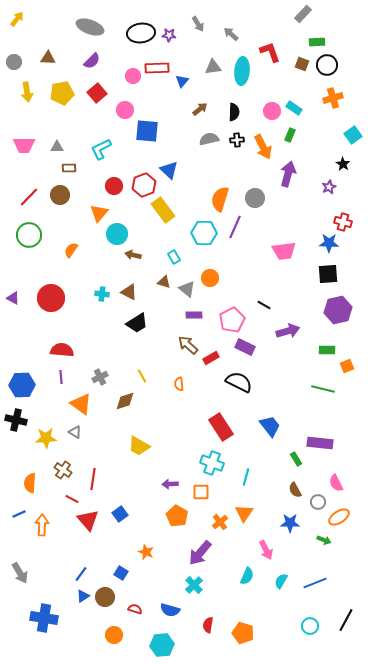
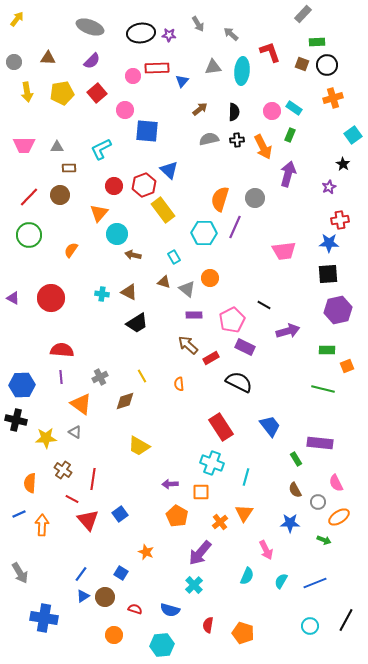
red cross at (343, 222): moved 3 px left, 2 px up; rotated 24 degrees counterclockwise
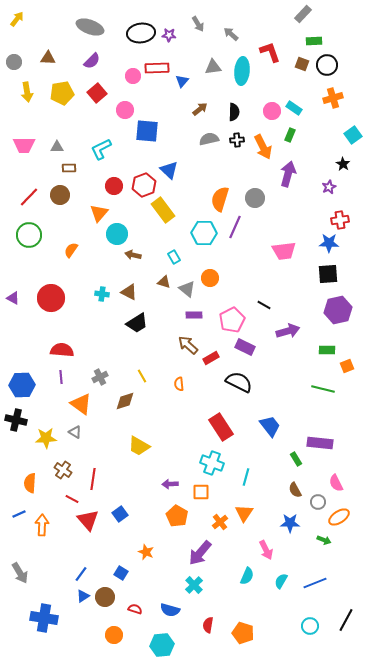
green rectangle at (317, 42): moved 3 px left, 1 px up
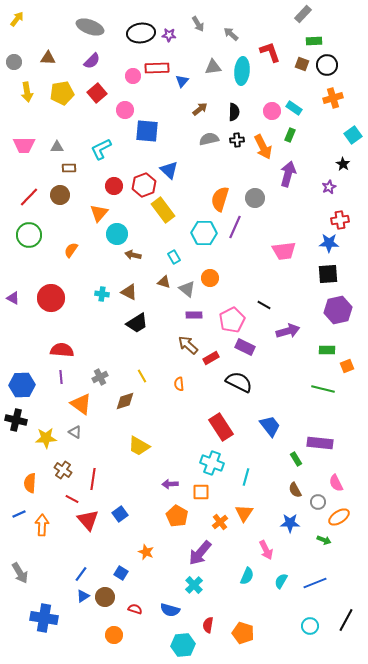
cyan hexagon at (162, 645): moved 21 px right
